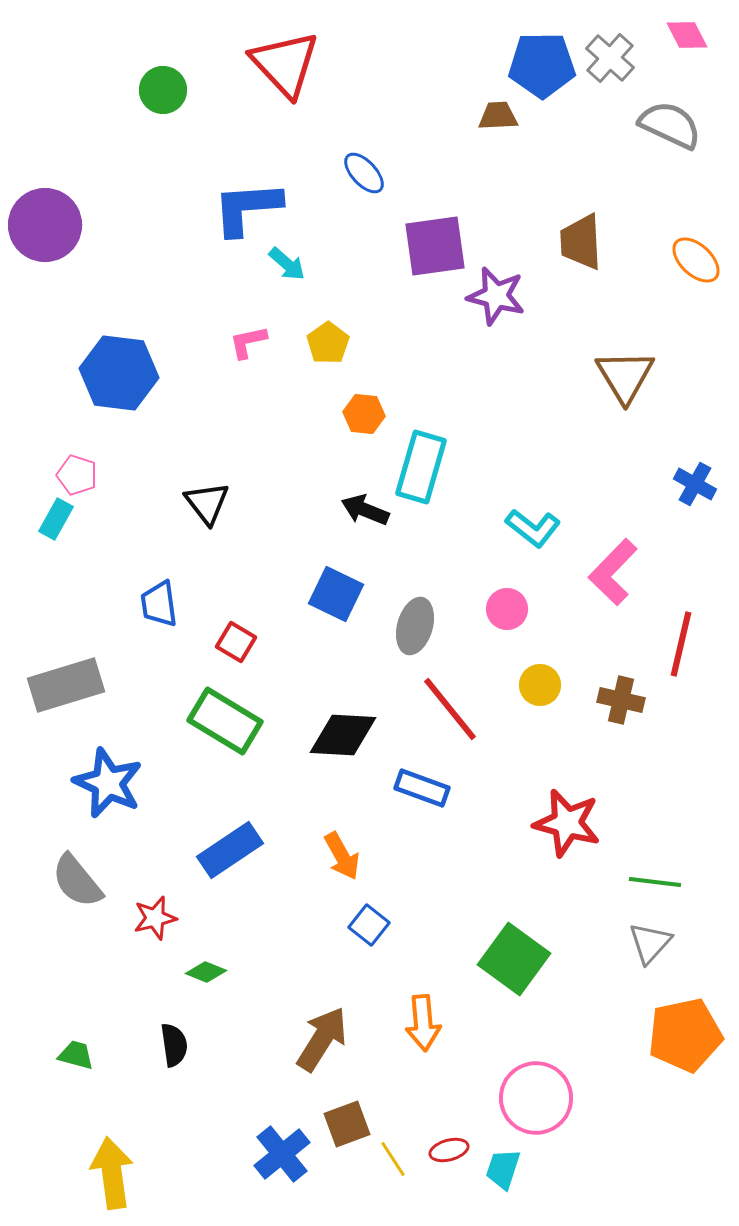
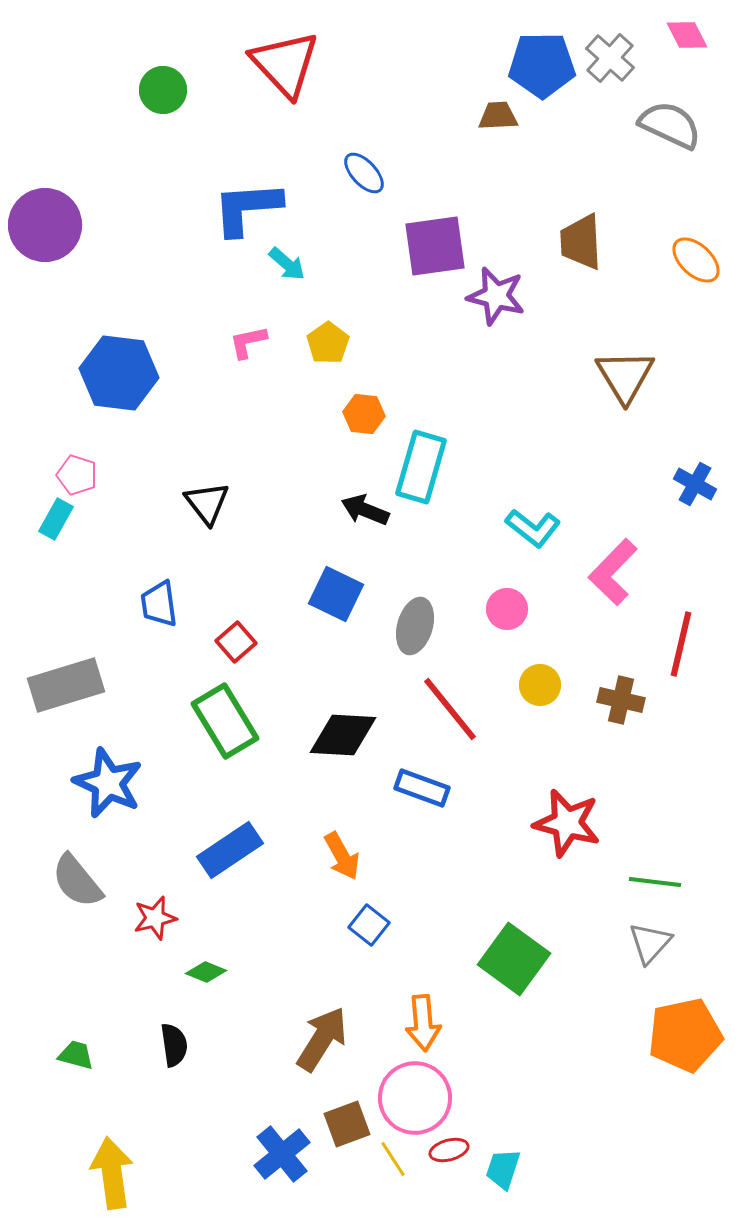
red square at (236, 642): rotated 18 degrees clockwise
green rectangle at (225, 721): rotated 28 degrees clockwise
pink circle at (536, 1098): moved 121 px left
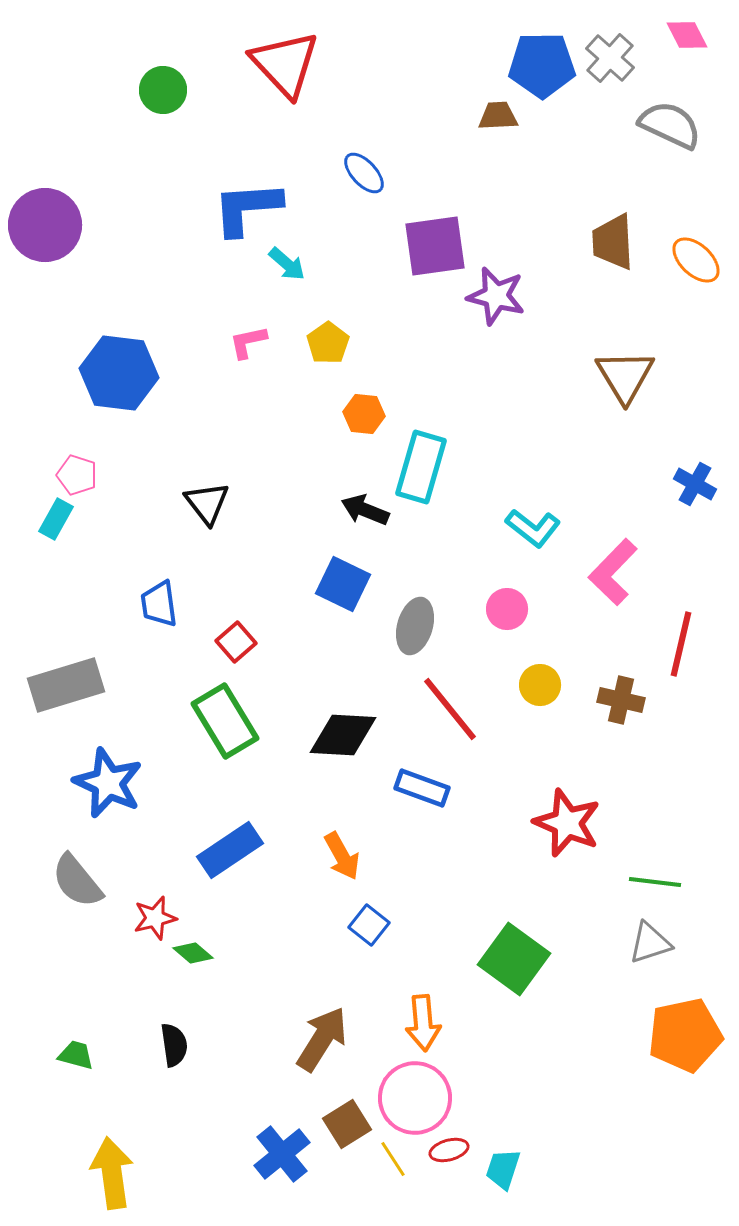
brown trapezoid at (581, 242): moved 32 px right
blue square at (336, 594): moved 7 px right, 10 px up
red star at (567, 823): rotated 8 degrees clockwise
gray triangle at (650, 943): rotated 30 degrees clockwise
green diamond at (206, 972): moved 13 px left, 19 px up; rotated 18 degrees clockwise
brown square at (347, 1124): rotated 12 degrees counterclockwise
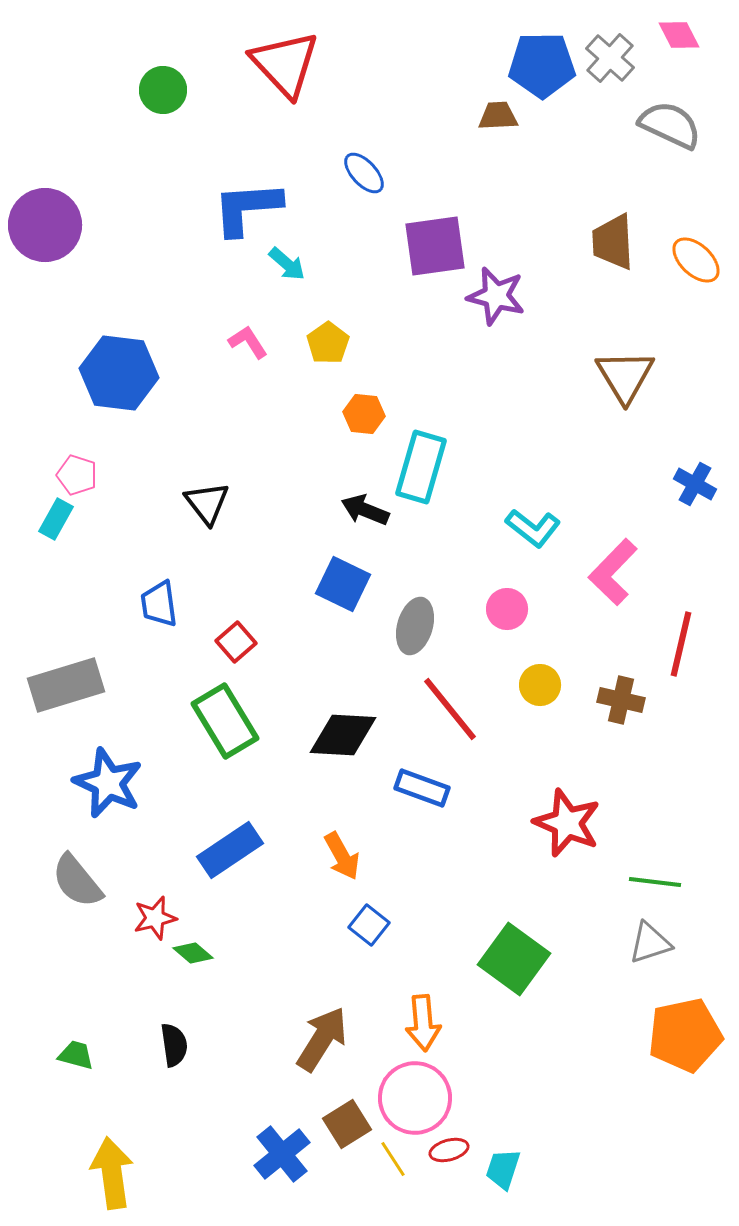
pink diamond at (687, 35): moved 8 px left
pink L-shape at (248, 342): rotated 69 degrees clockwise
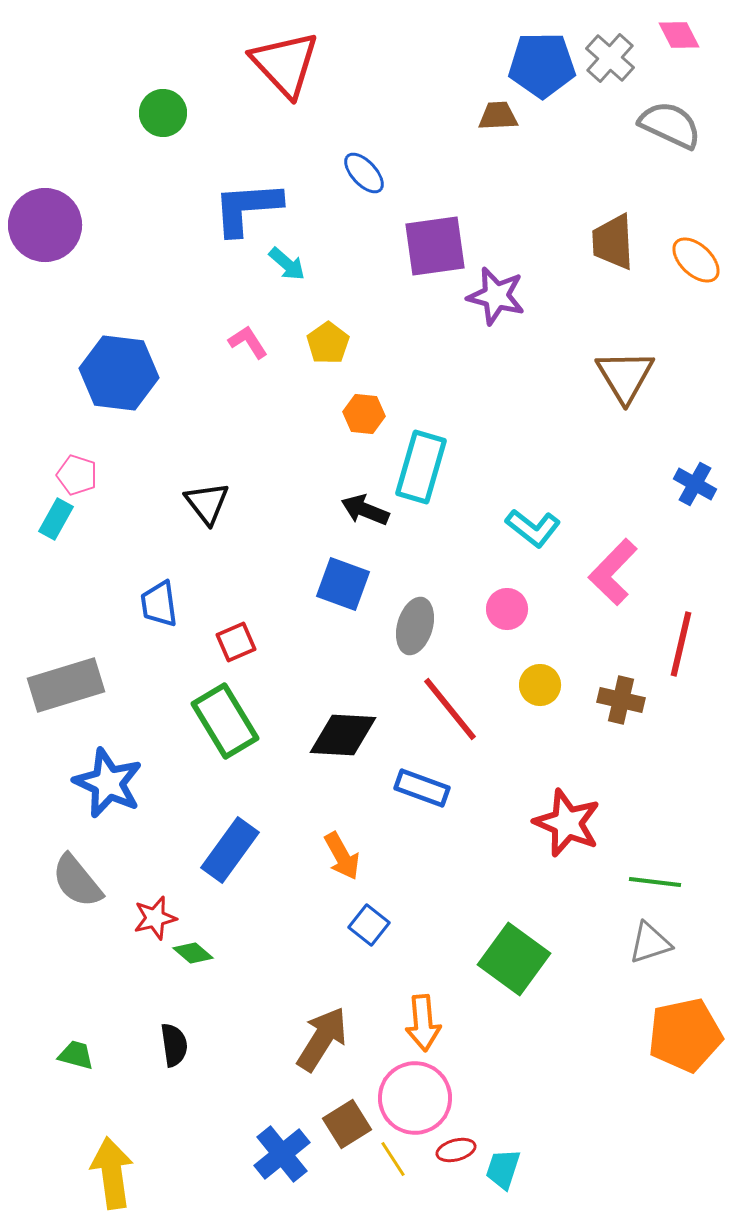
green circle at (163, 90): moved 23 px down
blue square at (343, 584): rotated 6 degrees counterclockwise
red square at (236, 642): rotated 18 degrees clockwise
blue rectangle at (230, 850): rotated 20 degrees counterclockwise
red ellipse at (449, 1150): moved 7 px right
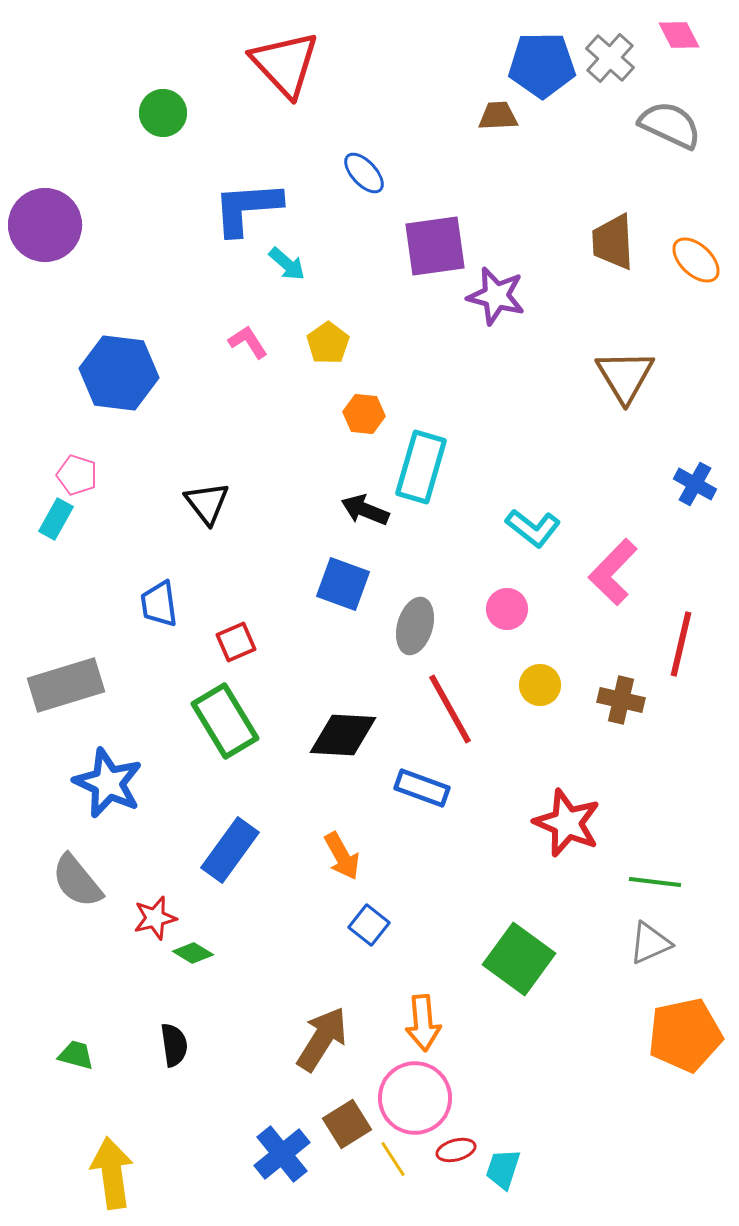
red line at (450, 709): rotated 10 degrees clockwise
gray triangle at (650, 943): rotated 6 degrees counterclockwise
green diamond at (193, 953): rotated 9 degrees counterclockwise
green square at (514, 959): moved 5 px right
